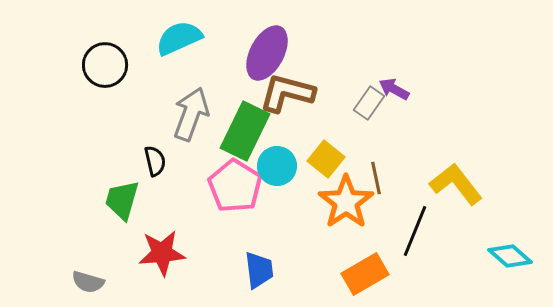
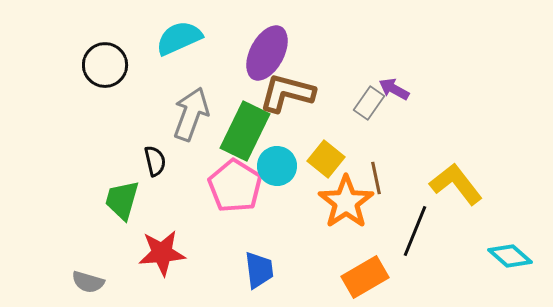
orange rectangle: moved 3 px down
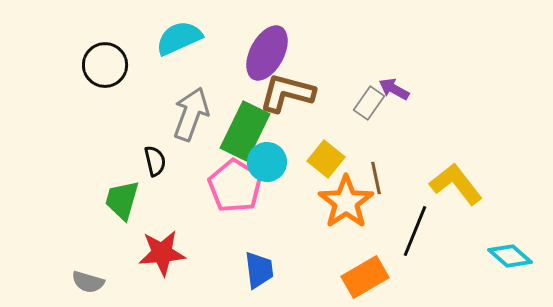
cyan circle: moved 10 px left, 4 px up
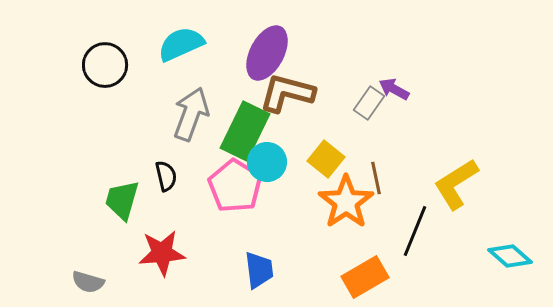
cyan semicircle: moved 2 px right, 6 px down
black semicircle: moved 11 px right, 15 px down
yellow L-shape: rotated 84 degrees counterclockwise
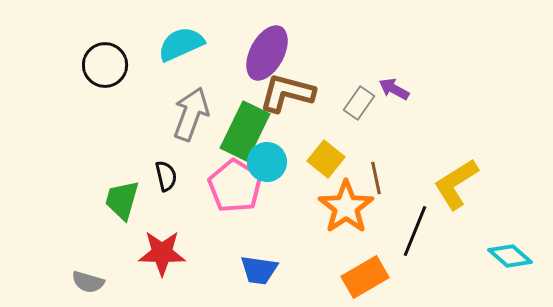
gray rectangle: moved 10 px left
orange star: moved 5 px down
red star: rotated 6 degrees clockwise
blue trapezoid: rotated 105 degrees clockwise
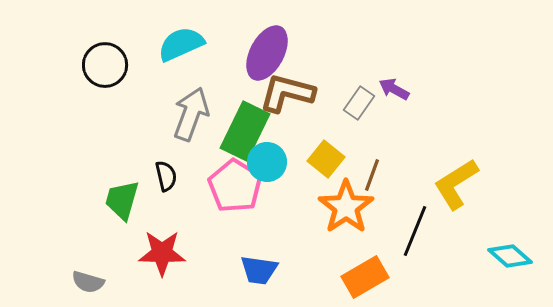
brown line: moved 4 px left, 3 px up; rotated 32 degrees clockwise
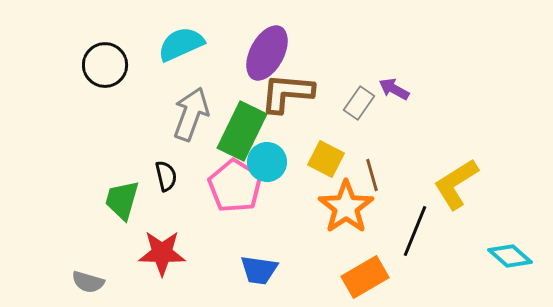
brown L-shape: rotated 10 degrees counterclockwise
green rectangle: moved 3 px left
yellow square: rotated 12 degrees counterclockwise
brown line: rotated 36 degrees counterclockwise
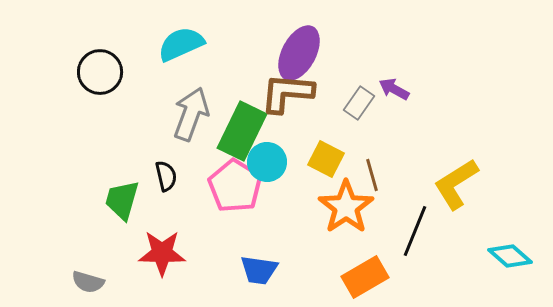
purple ellipse: moved 32 px right
black circle: moved 5 px left, 7 px down
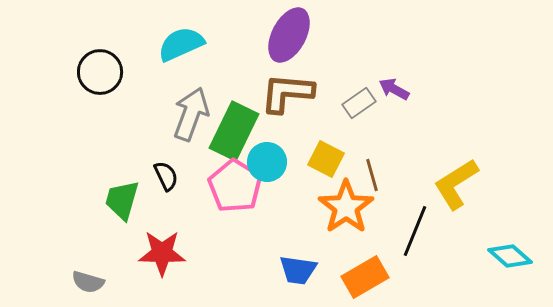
purple ellipse: moved 10 px left, 18 px up
gray rectangle: rotated 20 degrees clockwise
green rectangle: moved 8 px left
black semicircle: rotated 12 degrees counterclockwise
blue trapezoid: moved 39 px right
